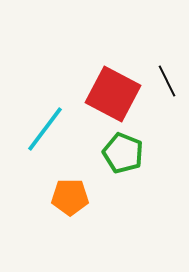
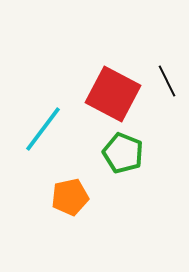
cyan line: moved 2 px left
orange pentagon: rotated 12 degrees counterclockwise
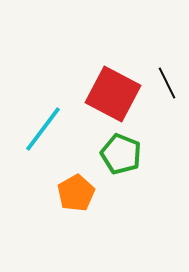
black line: moved 2 px down
green pentagon: moved 2 px left, 1 px down
orange pentagon: moved 6 px right, 4 px up; rotated 18 degrees counterclockwise
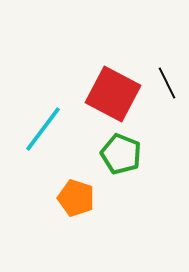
orange pentagon: moved 5 px down; rotated 24 degrees counterclockwise
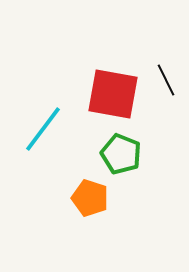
black line: moved 1 px left, 3 px up
red square: rotated 18 degrees counterclockwise
orange pentagon: moved 14 px right
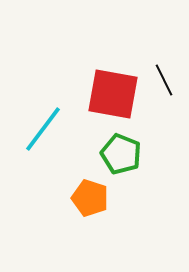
black line: moved 2 px left
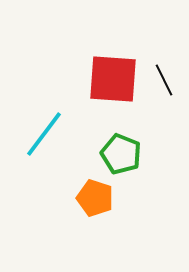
red square: moved 15 px up; rotated 6 degrees counterclockwise
cyan line: moved 1 px right, 5 px down
orange pentagon: moved 5 px right
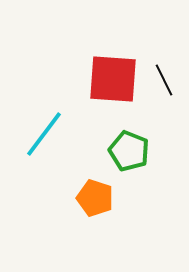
green pentagon: moved 8 px right, 3 px up
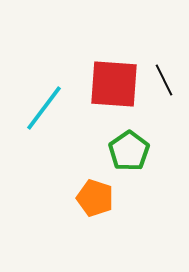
red square: moved 1 px right, 5 px down
cyan line: moved 26 px up
green pentagon: rotated 15 degrees clockwise
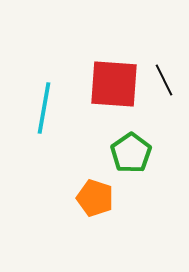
cyan line: rotated 27 degrees counterclockwise
green pentagon: moved 2 px right, 2 px down
